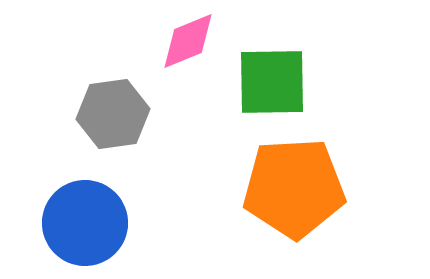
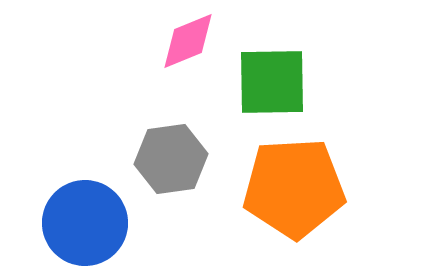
gray hexagon: moved 58 px right, 45 px down
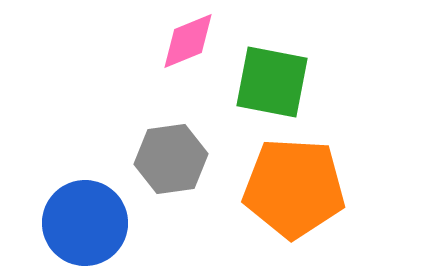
green square: rotated 12 degrees clockwise
orange pentagon: rotated 6 degrees clockwise
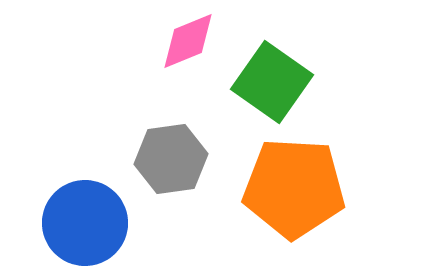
green square: rotated 24 degrees clockwise
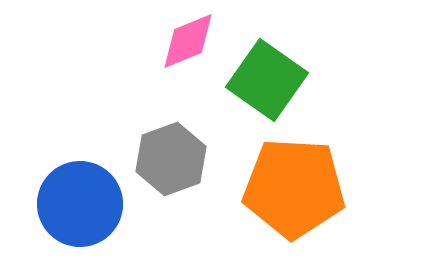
green square: moved 5 px left, 2 px up
gray hexagon: rotated 12 degrees counterclockwise
blue circle: moved 5 px left, 19 px up
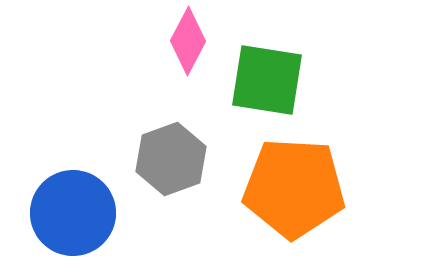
pink diamond: rotated 40 degrees counterclockwise
green square: rotated 26 degrees counterclockwise
blue circle: moved 7 px left, 9 px down
